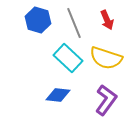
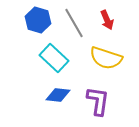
gray line: rotated 8 degrees counterclockwise
cyan rectangle: moved 14 px left
purple L-shape: moved 8 px left, 1 px down; rotated 28 degrees counterclockwise
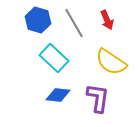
yellow semicircle: moved 5 px right, 4 px down; rotated 16 degrees clockwise
purple L-shape: moved 3 px up
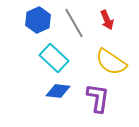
blue hexagon: rotated 20 degrees clockwise
blue diamond: moved 4 px up
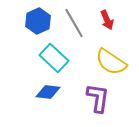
blue hexagon: moved 1 px down
blue diamond: moved 10 px left, 1 px down
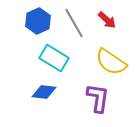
red arrow: rotated 24 degrees counterclockwise
cyan rectangle: rotated 12 degrees counterclockwise
blue diamond: moved 4 px left
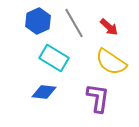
red arrow: moved 2 px right, 7 px down
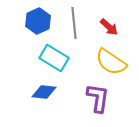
gray line: rotated 24 degrees clockwise
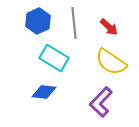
purple L-shape: moved 3 px right, 4 px down; rotated 144 degrees counterclockwise
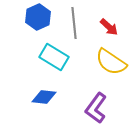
blue hexagon: moved 4 px up
cyan rectangle: moved 1 px up
blue diamond: moved 5 px down
purple L-shape: moved 5 px left, 6 px down; rotated 8 degrees counterclockwise
